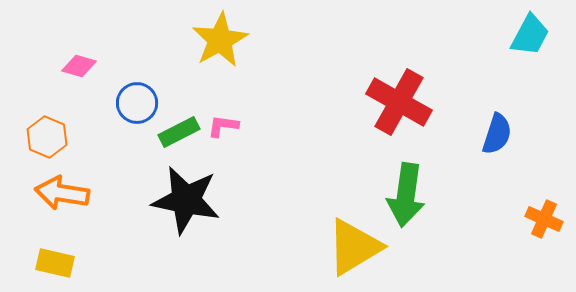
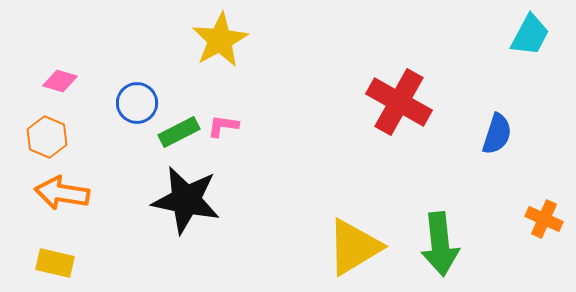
pink diamond: moved 19 px left, 15 px down
green arrow: moved 34 px right, 49 px down; rotated 14 degrees counterclockwise
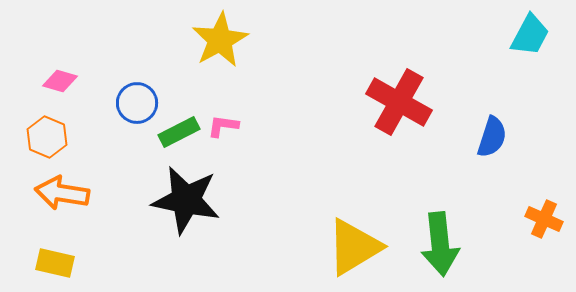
blue semicircle: moved 5 px left, 3 px down
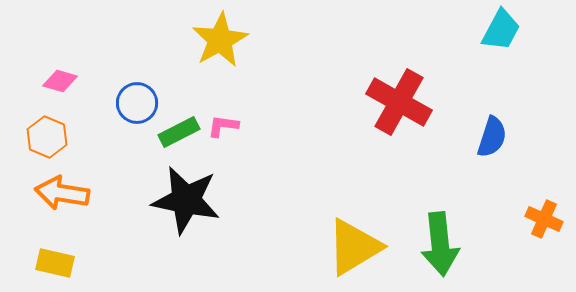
cyan trapezoid: moved 29 px left, 5 px up
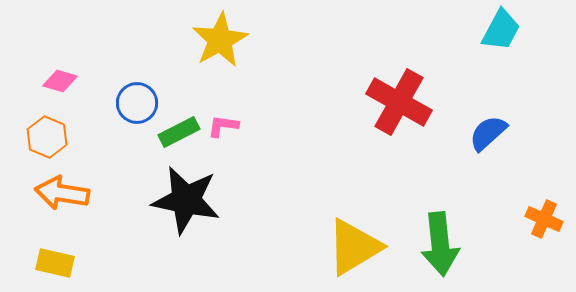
blue semicircle: moved 4 px left, 4 px up; rotated 150 degrees counterclockwise
